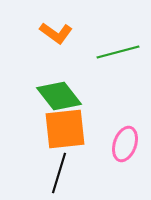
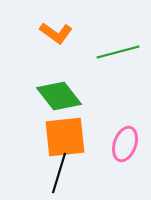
orange square: moved 8 px down
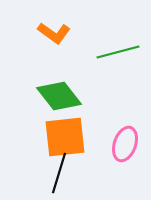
orange L-shape: moved 2 px left
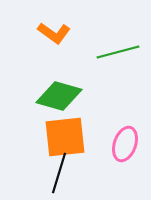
green diamond: rotated 36 degrees counterclockwise
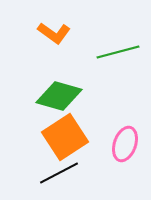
orange square: rotated 27 degrees counterclockwise
black line: rotated 45 degrees clockwise
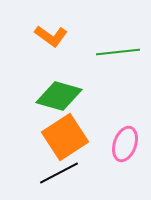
orange L-shape: moved 3 px left, 3 px down
green line: rotated 9 degrees clockwise
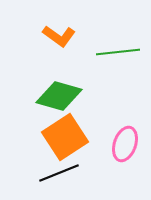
orange L-shape: moved 8 px right
black line: rotated 6 degrees clockwise
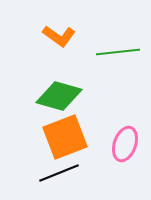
orange square: rotated 12 degrees clockwise
